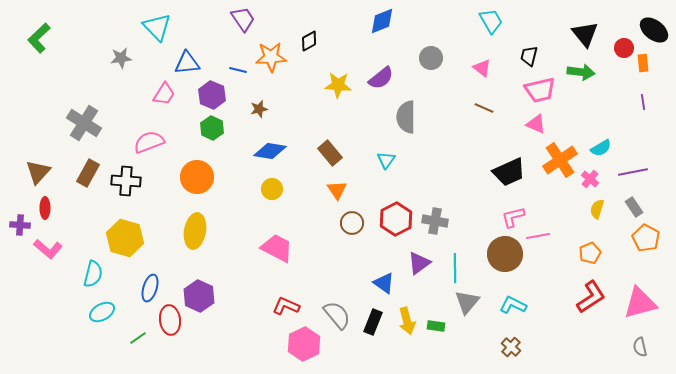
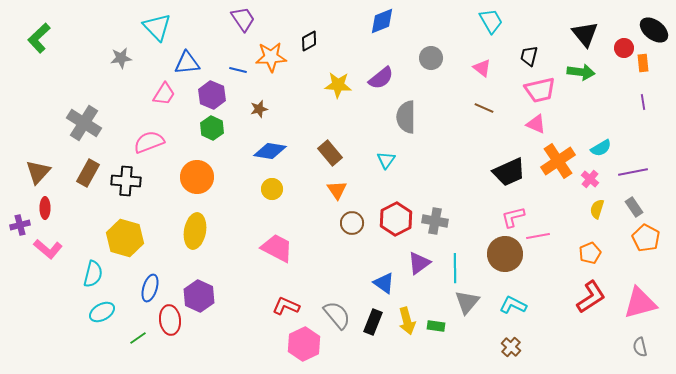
orange cross at (560, 160): moved 2 px left, 1 px down
purple cross at (20, 225): rotated 18 degrees counterclockwise
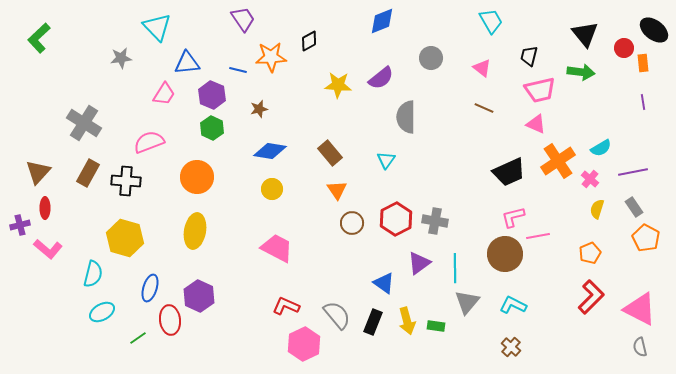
red L-shape at (591, 297): rotated 12 degrees counterclockwise
pink triangle at (640, 303): moved 6 px down; rotated 42 degrees clockwise
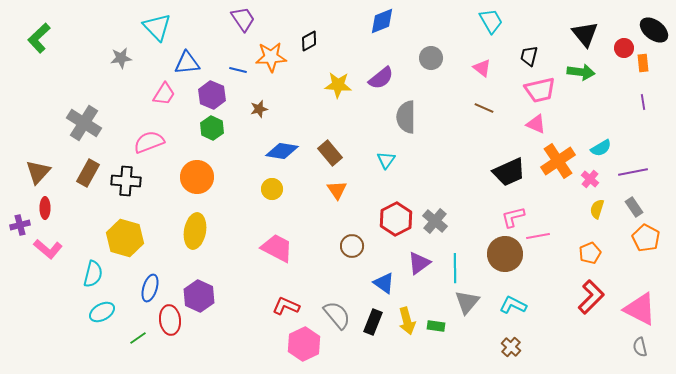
blue diamond at (270, 151): moved 12 px right
gray cross at (435, 221): rotated 30 degrees clockwise
brown circle at (352, 223): moved 23 px down
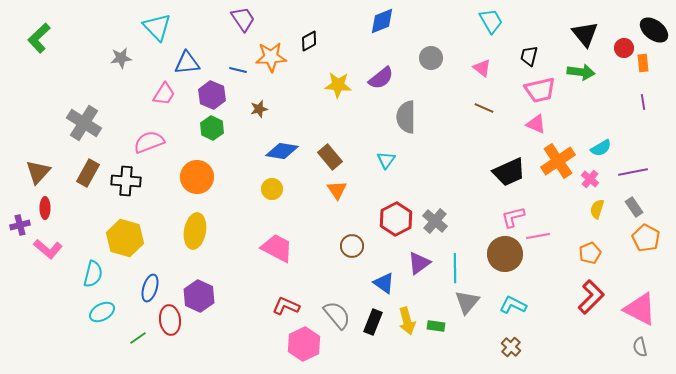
brown rectangle at (330, 153): moved 4 px down
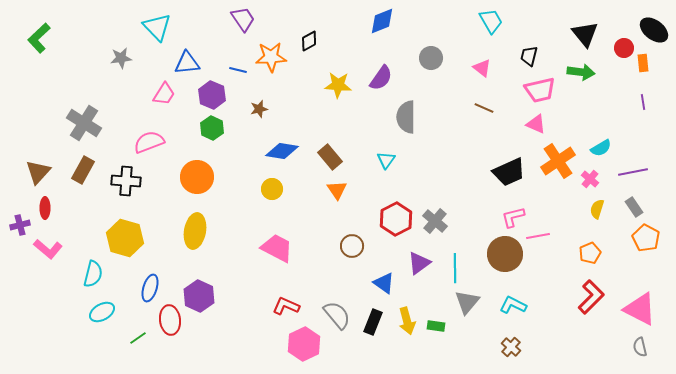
purple semicircle at (381, 78): rotated 16 degrees counterclockwise
brown rectangle at (88, 173): moved 5 px left, 3 px up
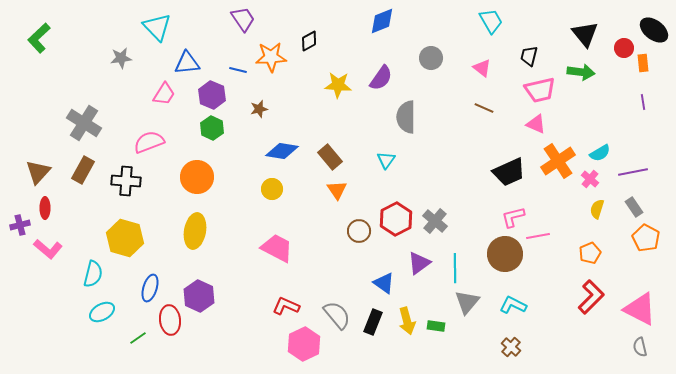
cyan semicircle at (601, 148): moved 1 px left, 5 px down
brown circle at (352, 246): moved 7 px right, 15 px up
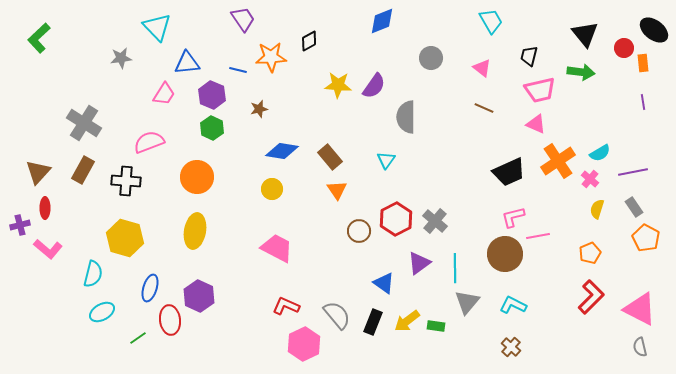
purple semicircle at (381, 78): moved 7 px left, 8 px down
yellow arrow at (407, 321): rotated 68 degrees clockwise
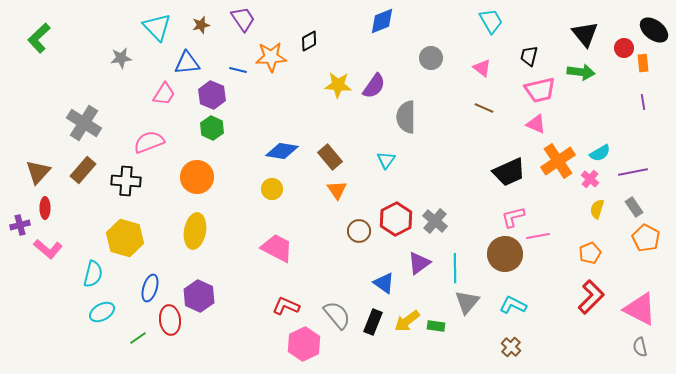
brown star at (259, 109): moved 58 px left, 84 px up
brown rectangle at (83, 170): rotated 12 degrees clockwise
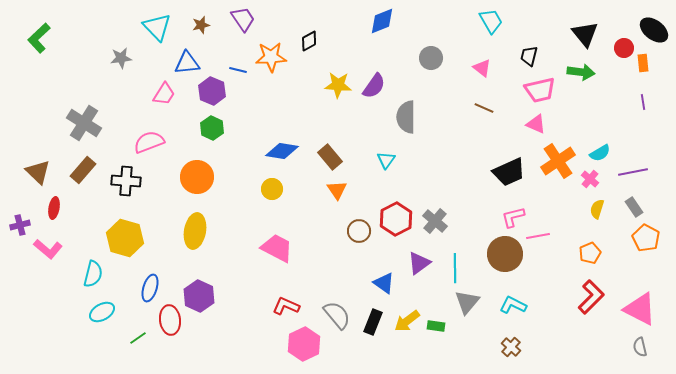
purple hexagon at (212, 95): moved 4 px up
brown triangle at (38, 172): rotated 28 degrees counterclockwise
red ellipse at (45, 208): moved 9 px right; rotated 10 degrees clockwise
